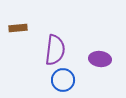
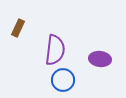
brown rectangle: rotated 60 degrees counterclockwise
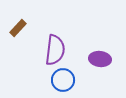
brown rectangle: rotated 18 degrees clockwise
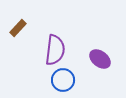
purple ellipse: rotated 30 degrees clockwise
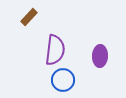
brown rectangle: moved 11 px right, 11 px up
purple ellipse: moved 3 px up; rotated 55 degrees clockwise
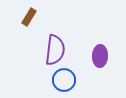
brown rectangle: rotated 12 degrees counterclockwise
blue circle: moved 1 px right
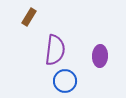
blue circle: moved 1 px right, 1 px down
